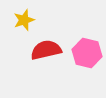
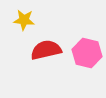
yellow star: rotated 25 degrees clockwise
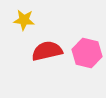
red semicircle: moved 1 px right, 1 px down
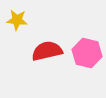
yellow star: moved 7 px left
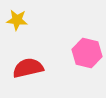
red semicircle: moved 19 px left, 17 px down
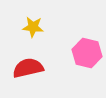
yellow star: moved 16 px right, 7 px down
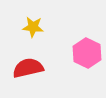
pink hexagon: rotated 12 degrees clockwise
